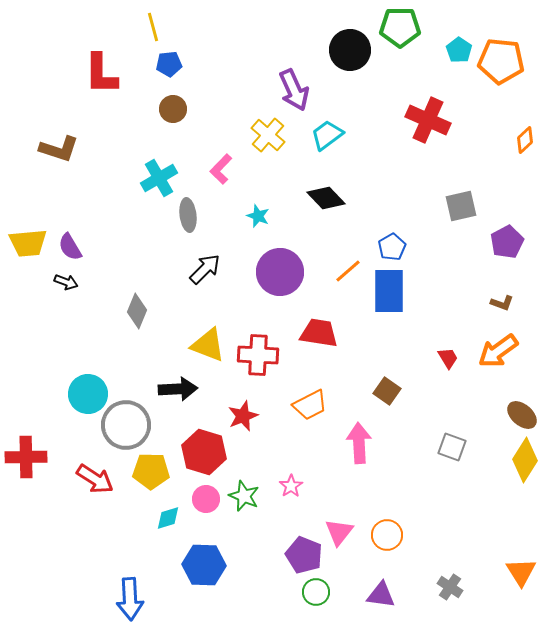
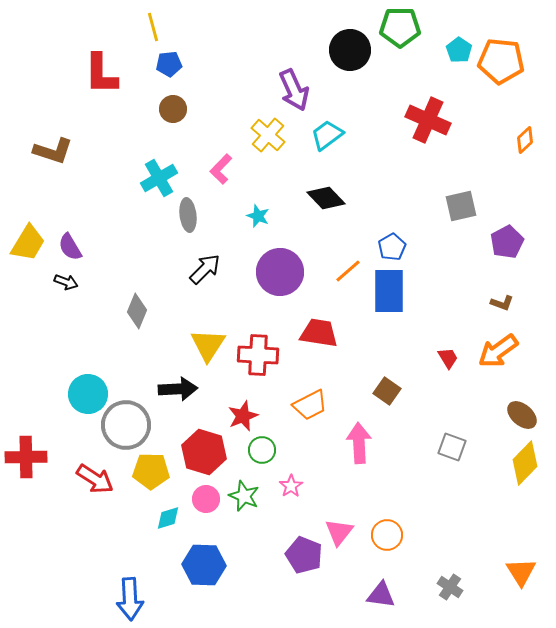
brown L-shape at (59, 149): moved 6 px left, 2 px down
yellow trapezoid at (28, 243): rotated 54 degrees counterclockwise
yellow triangle at (208, 345): rotated 42 degrees clockwise
yellow diamond at (525, 460): moved 3 px down; rotated 12 degrees clockwise
green circle at (316, 592): moved 54 px left, 142 px up
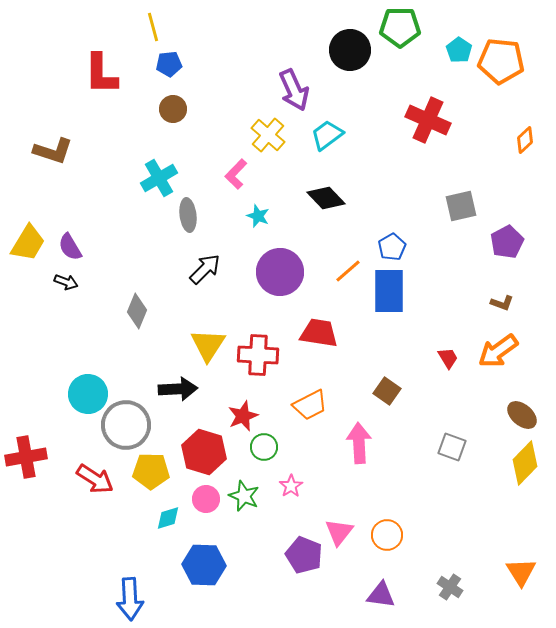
pink L-shape at (221, 169): moved 15 px right, 5 px down
green circle at (262, 450): moved 2 px right, 3 px up
red cross at (26, 457): rotated 9 degrees counterclockwise
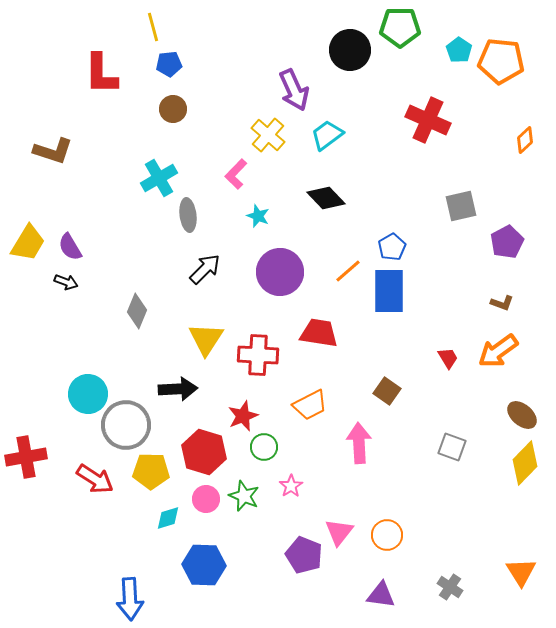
yellow triangle at (208, 345): moved 2 px left, 6 px up
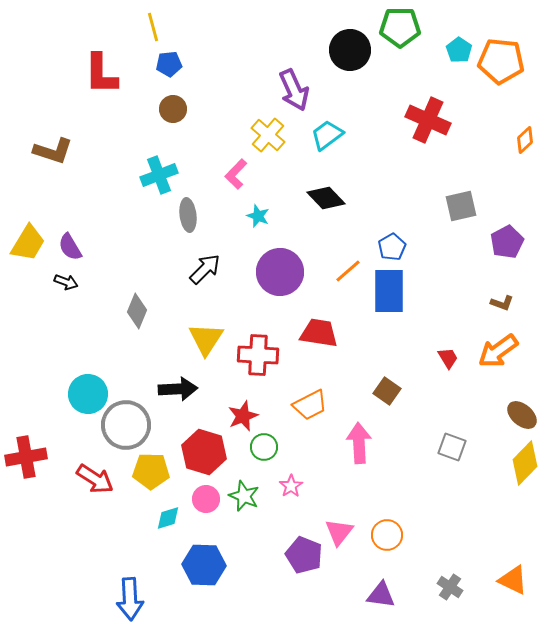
cyan cross at (159, 178): moved 3 px up; rotated 9 degrees clockwise
orange triangle at (521, 572): moved 8 px left, 8 px down; rotated 32 degrees counterclockwise
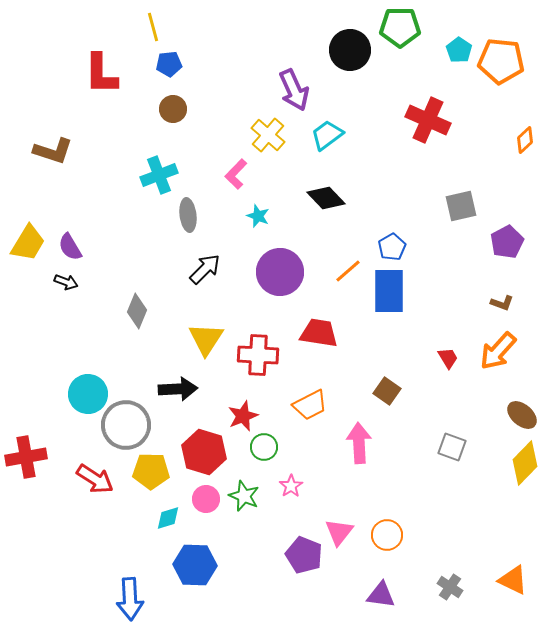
orange arrow at (498, 351): rotated 12 degrees counterclockwise
blue hexagon at (204, 565): moved 9 px left
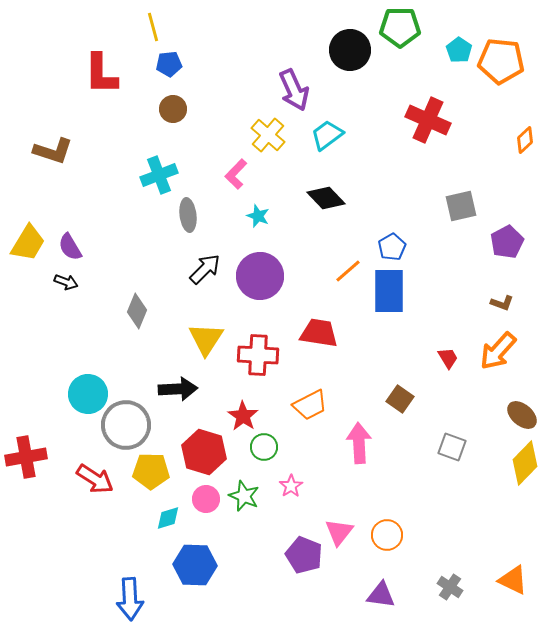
purple circle at (280, 272): moved 20 px left, 4 px down
brown square at (387, 391): moved 13 px right, 8 px down
red star at (243, 416): rotated 16 degrees counterclockwise
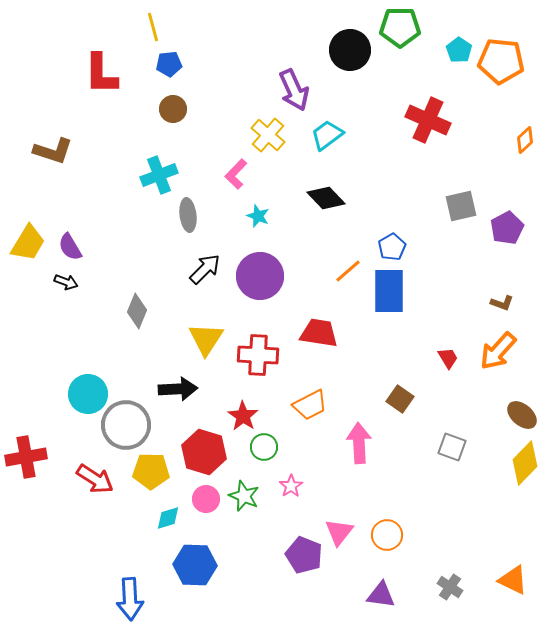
purple pentagon at (507, 242): moved 14 px up
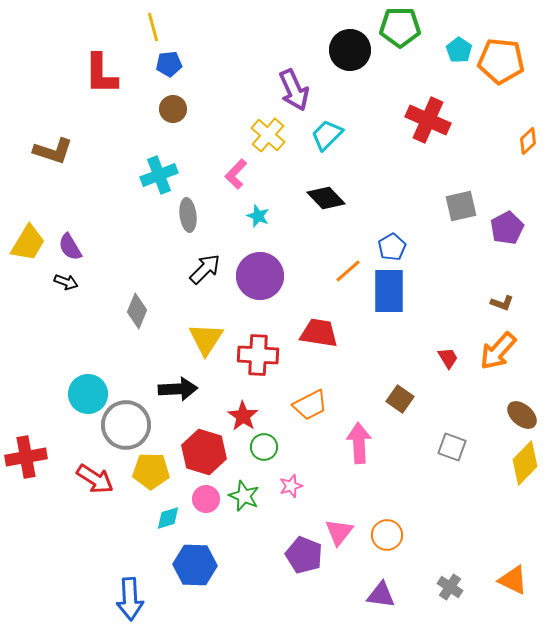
cyan trapezoid at (327, 135): rotated 8 degrees counterclockwise
orange diamond at (525, 140): moved 3 px right, 1 px down
pink star at (291, 486): rotated 15 degrees clockwise
